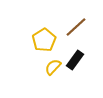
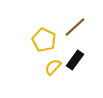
brown line: moved 1 px left
yellow pentagon: rotated 15 degrees counterclockwise
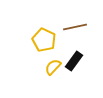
brown line: rotated 30 degrees clockwise
black rectangle: moved 1 px left, 1 px down
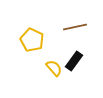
yellow pentagon: moved 12 px left
yellow semicircle: moved 1 px right, 1 px down; rotated 96 degrees clockwise
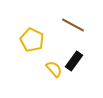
brown line: moved 2 px left, 2 px up; rotated 40 degrees clockwise
yellow semicircle: moved 1 px down
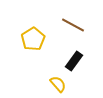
yellow pentagon: moved 1 px right, 1 px up; rotated 15 degrees clockwise
yellow semicircle: moved 4 px right, 15 px down
